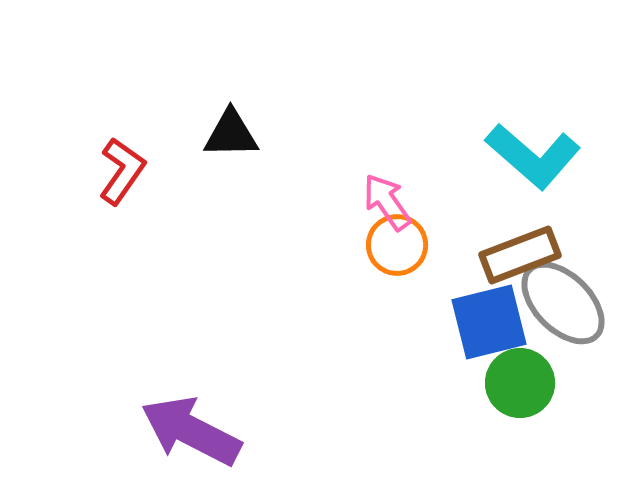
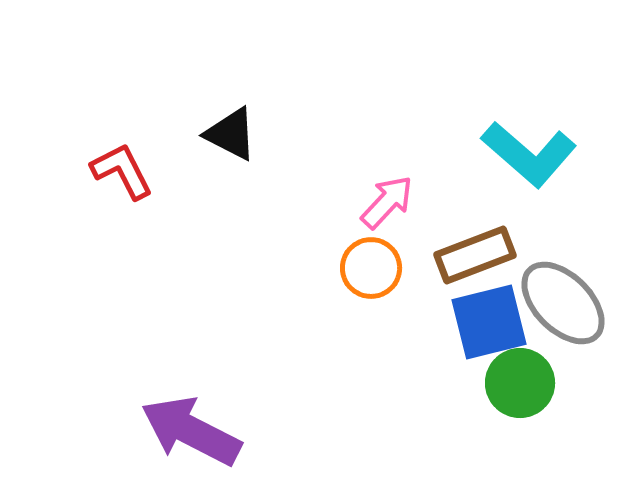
black triangle: rotated 28 degrees clockwise
cyan L-shape: moved 4 px left, 2 px up
red L-shape: rotated 62 degrees counterclockwise
pink arrow: rotated 78 degrees clockwise
orange circle: moved 26 px left, 23 px down
brown rectangle: moved 45 px left
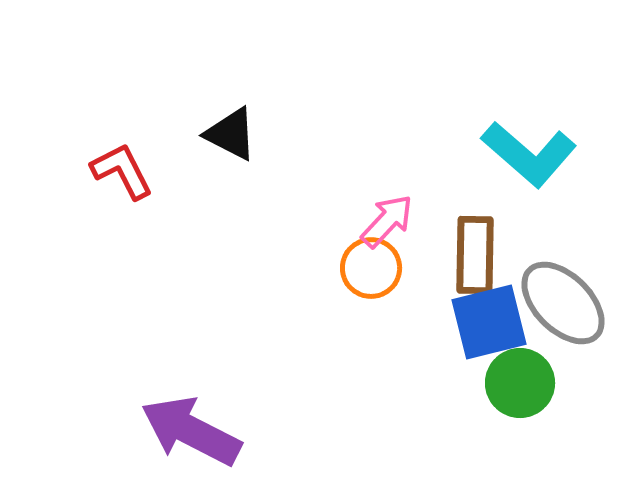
pink arrow: moved 19 px down
brown rectangle: rotated 68 degrees counterclockwise
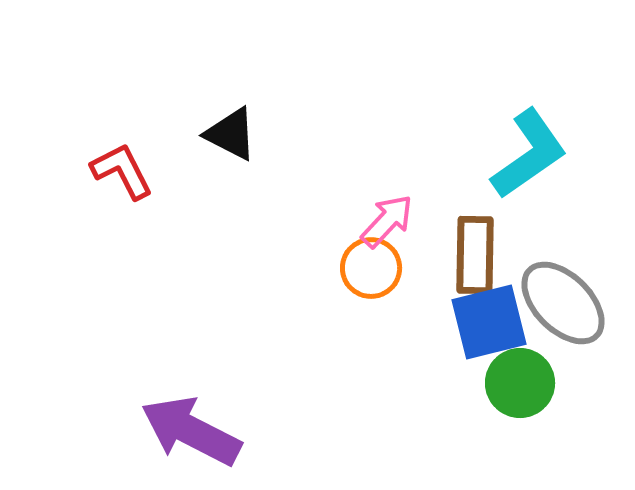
cyan L-shape: rotated 76 degrees counterclockwise
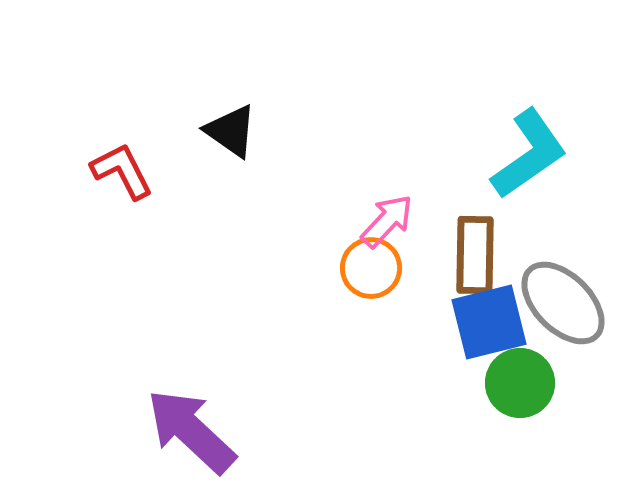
black triangle: moved 3 px up; rotated 8 degrees clockwise
purple arrow: rotated 16 degrees clockwise
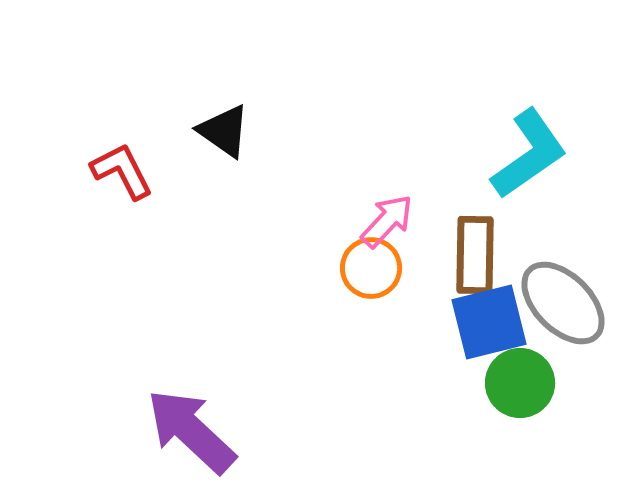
black triangle: moved 7 px left
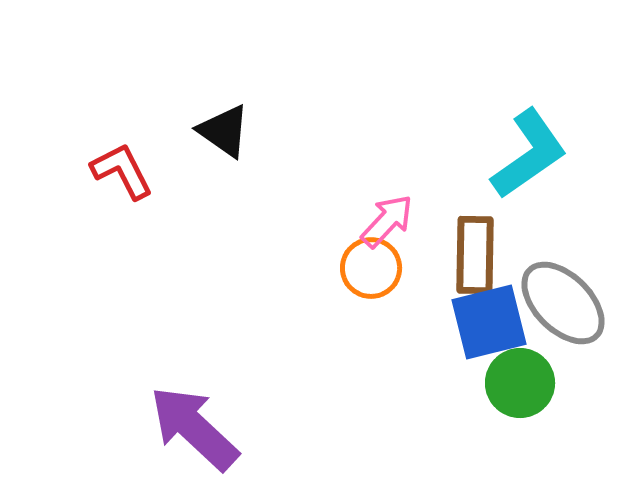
purple arrow: moved 3 px right, 3 px up
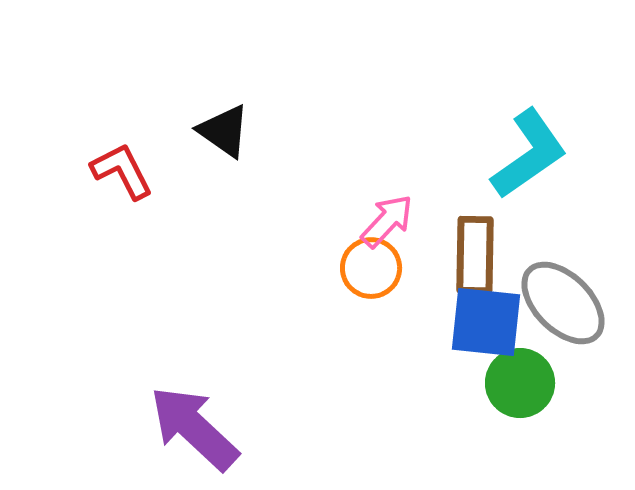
blue square: moved 3 px left; rotated 20 degrees clockwise
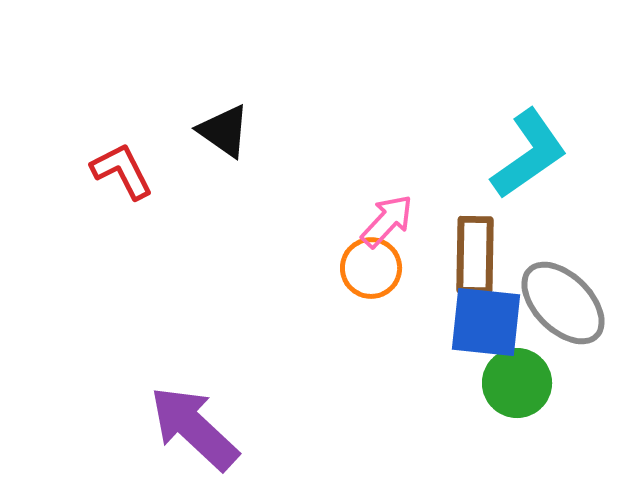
green circle: moved 3 px left
